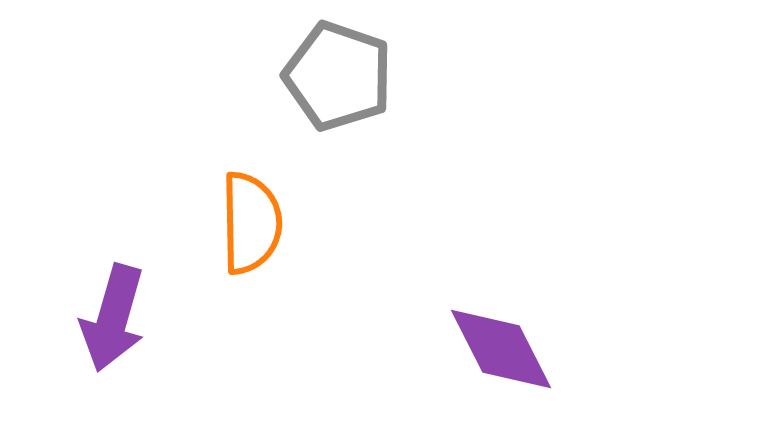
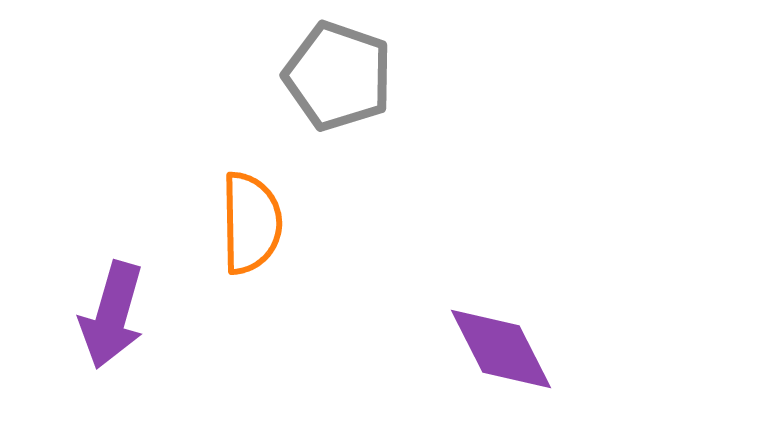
purple arrow: moved 1 px left, 3 px up
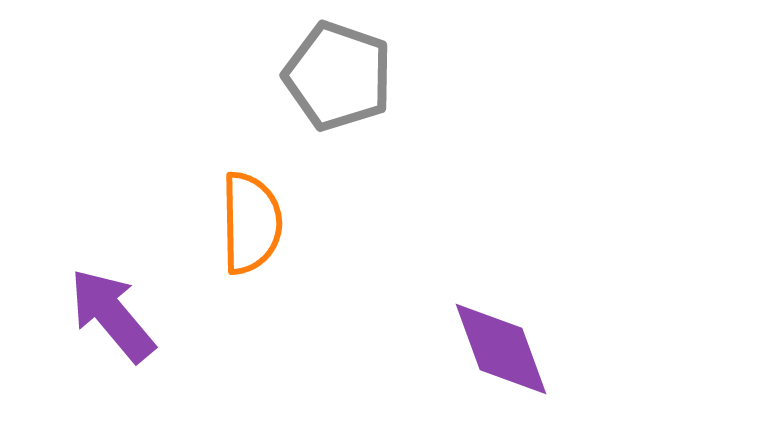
purple arrow: rotated 124 degrees clockwise
purple diamond: rotated 7 degrees clockwise
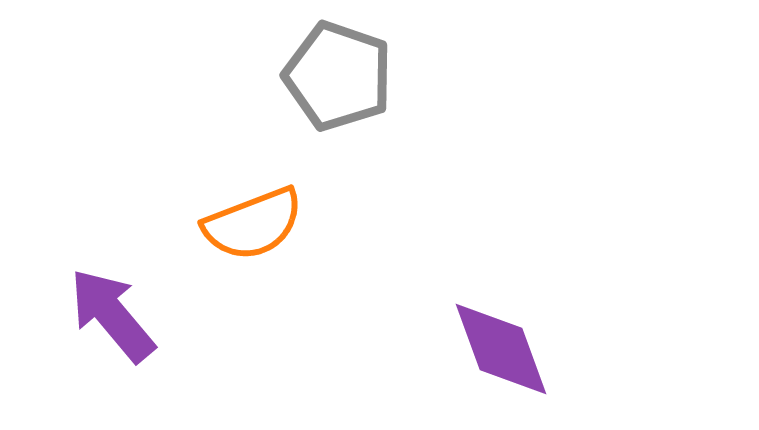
orange semicircle: moved 2 px right, 1 px down; rotated 70 degrees clockwise
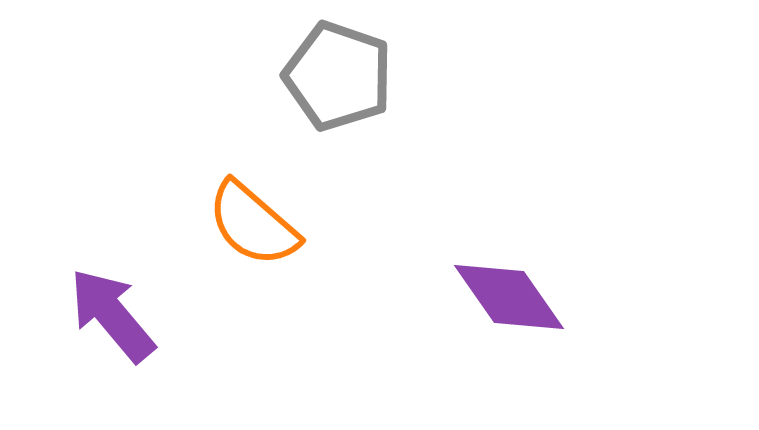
orange semicircle: rotated 62 degrees clockwise
purple diamond: moved 8 px right, 52 px up; rotated 15 degrees counterclockwise
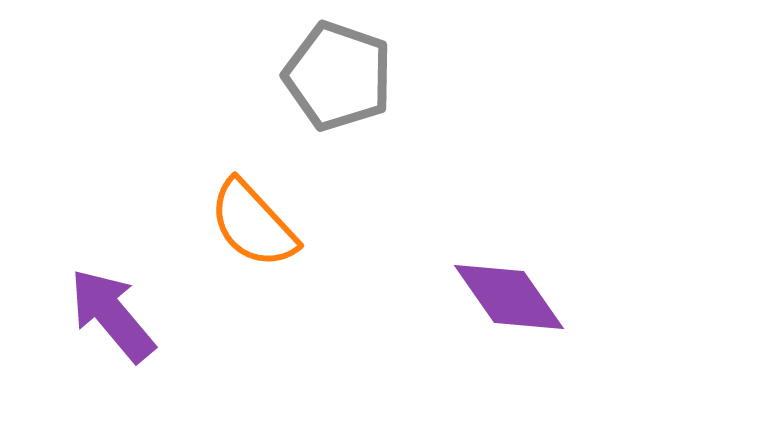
orange semicircle: rotated 6 degrees clockwise
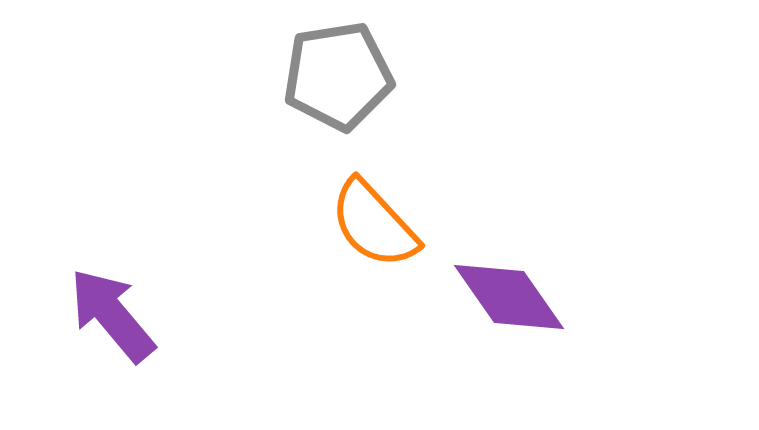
gray pentagon: rotated 28 degrees counterclockwise
orange semicircle: moved 121 px right
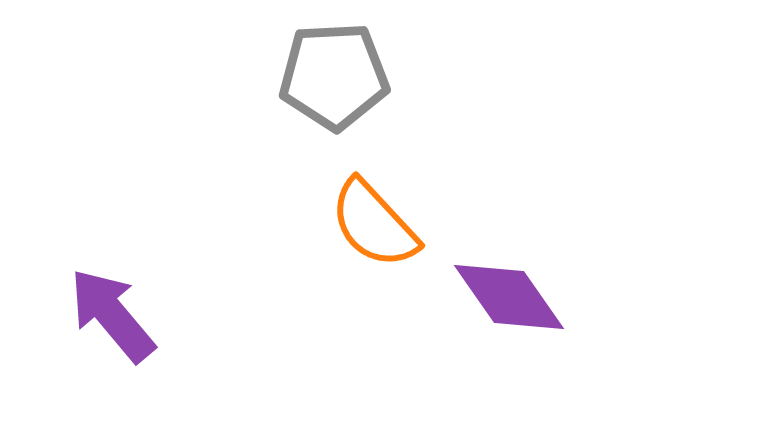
gray pentagon: moved 4 px left; rotated 6 degrees clockwise
